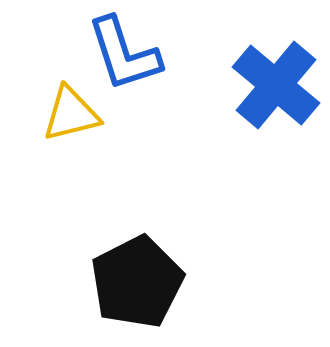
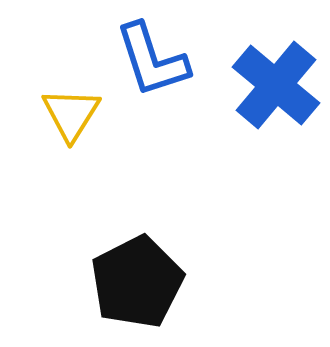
blue L-shape: moved 28 px right, 6 px down
yellow triangle: rotated 44 degrees counterclockwise
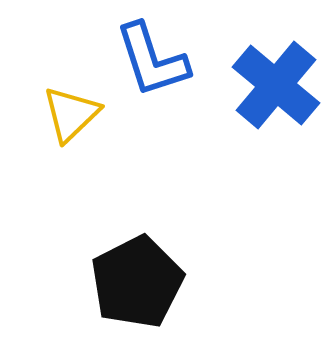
yellow triangle: rotated 14 degrees clockwise
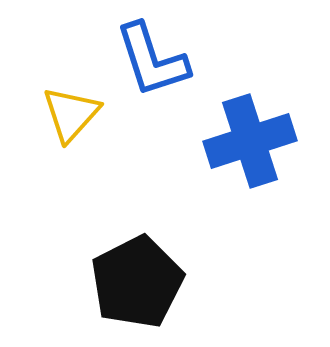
blue cross: moved 26 px left, 56 px down; rotated 32 degrees clockwise
yellow triangle: rotated 4 degrees counterclockwise
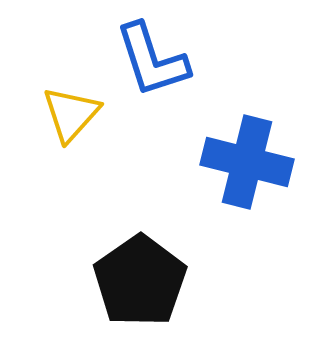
blue cross: moved 3 px left, 21 px down; rotated 32 degrees clockwise
black pentagon: moved 3 px right, 1 px up; rotated 8 degrees counterclockwise
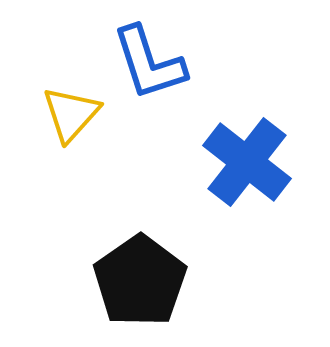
blue L-shape: moved 3 px left, 3 px down
blue cross: rotated 24 degrees clockwise
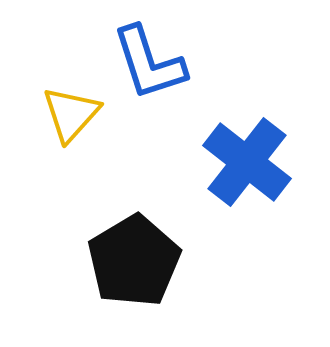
black pentagon: moved 6 px left, 20 px up; rotated 4 degrees clockwise
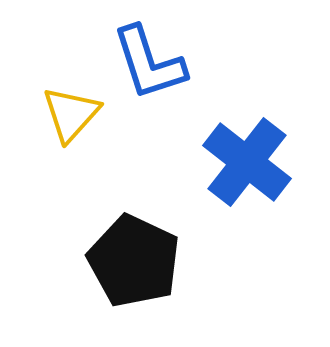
black pentagon: rotated 16 degrees counterclockwise
